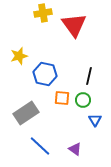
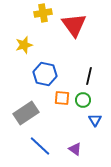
yellow star: moved 5 px right, 11 px up
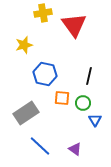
green circle: moved 3 px down
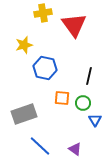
blue hexagon: moved 6 px up
gray rectangle: moved 2 px left, 1 px down; rotated 15 degrees clockwise
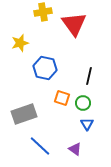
yellow cross: moved 1 px up
red triangle: moved 1 px up
yellow star: moved 4 px left, 2 px up
orange square: rotated 14 degrees clockwise
blue triangle: moved 8 px left, 4 px down
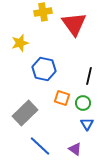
blue hexagon: moved 1 px left, 1 px down
gray rectangle: moved 1 px right, 1 px up; rotated 25 degrees counterclockwise
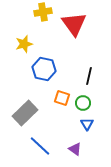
yellow star: moved 4 px right, 1 px down
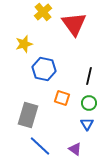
yellow cross: rotated 30 degrees counterclockwise
green circle: moved 6 px right
gray rectangle: moved 3 px right, 2 px down; rotated 30 degrees counterclockwise
